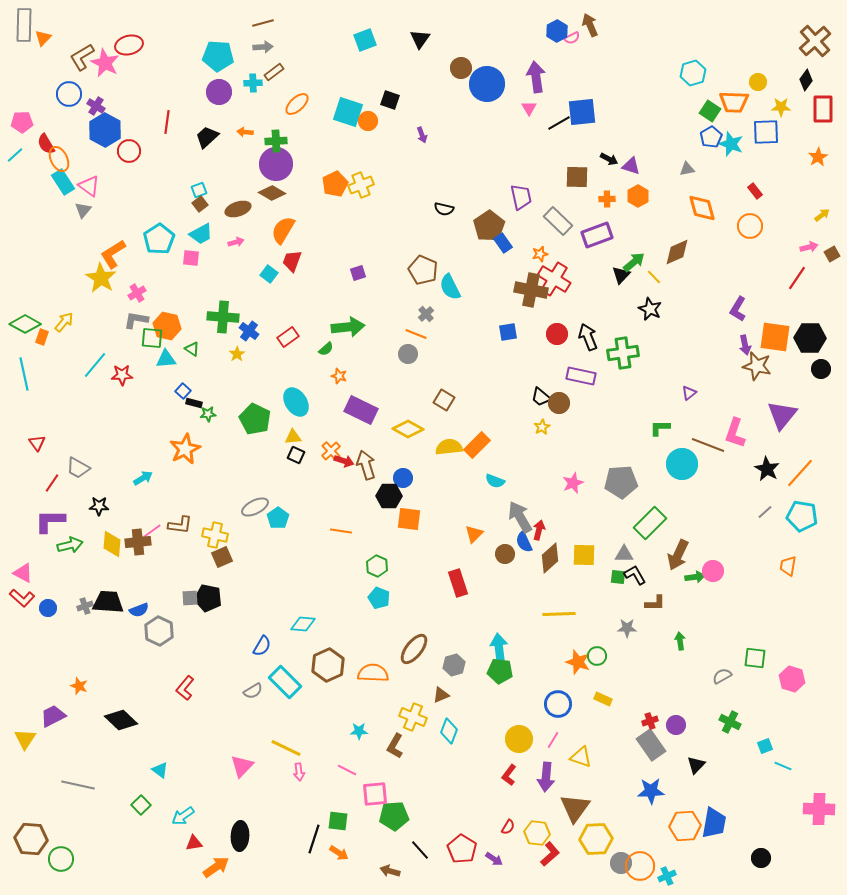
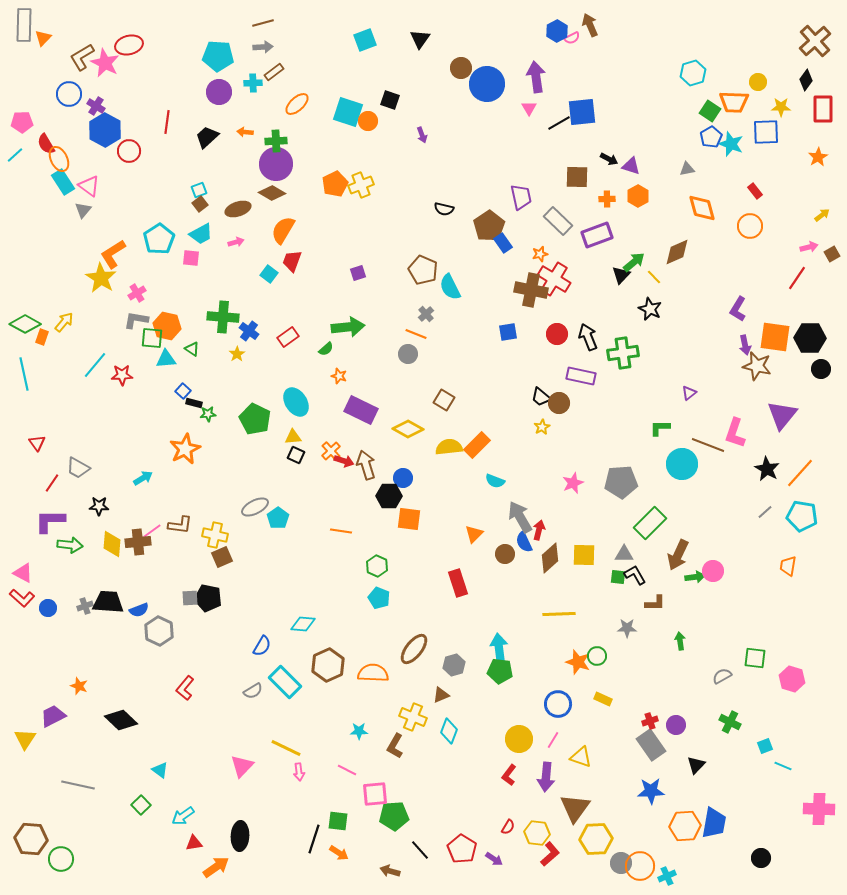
green arrow at (70, 545): rotated 20 degrees clockwise
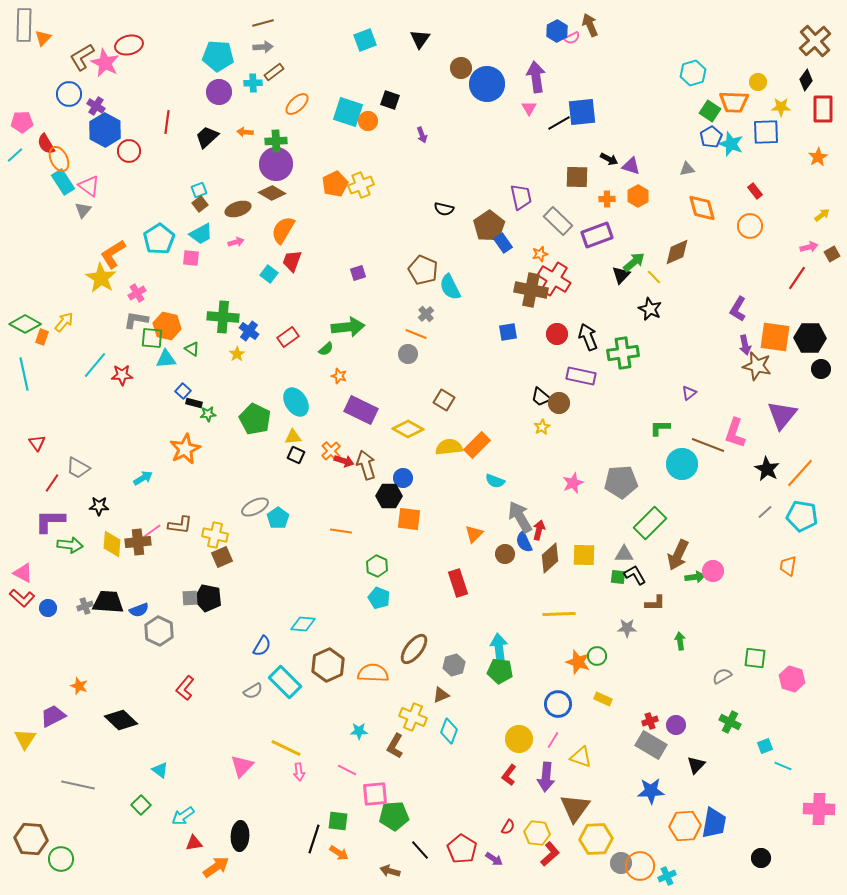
gray rectangle at (651, 745): rotated 24 degrees counterclockwise
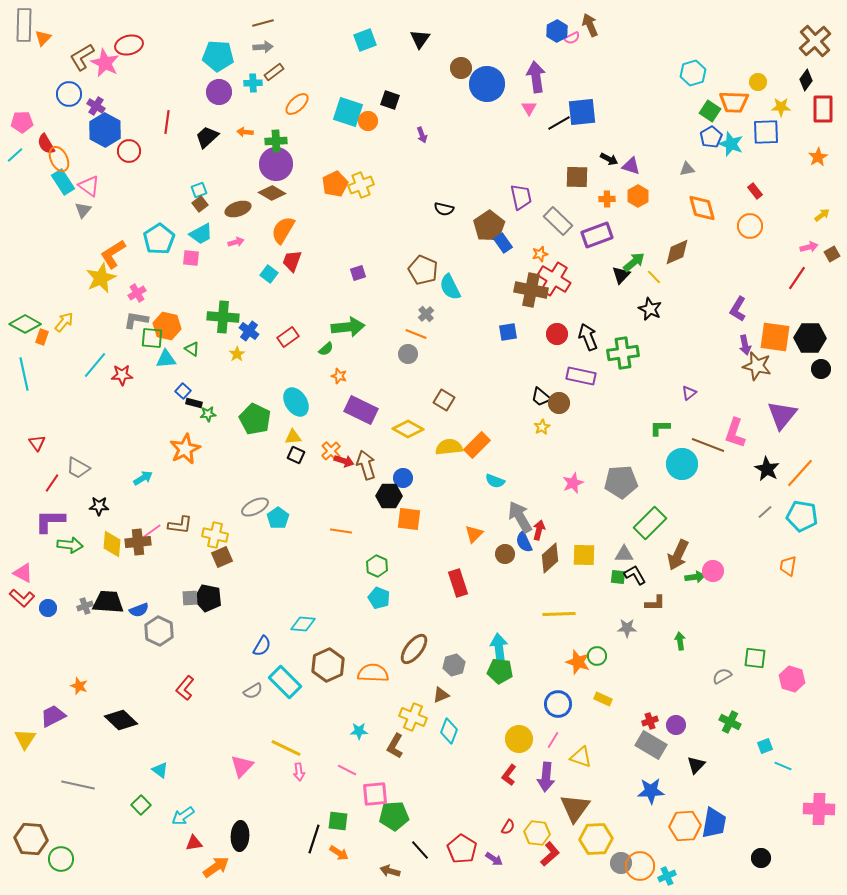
yellow star at (101, 278): rotated 16 degrees clockwise
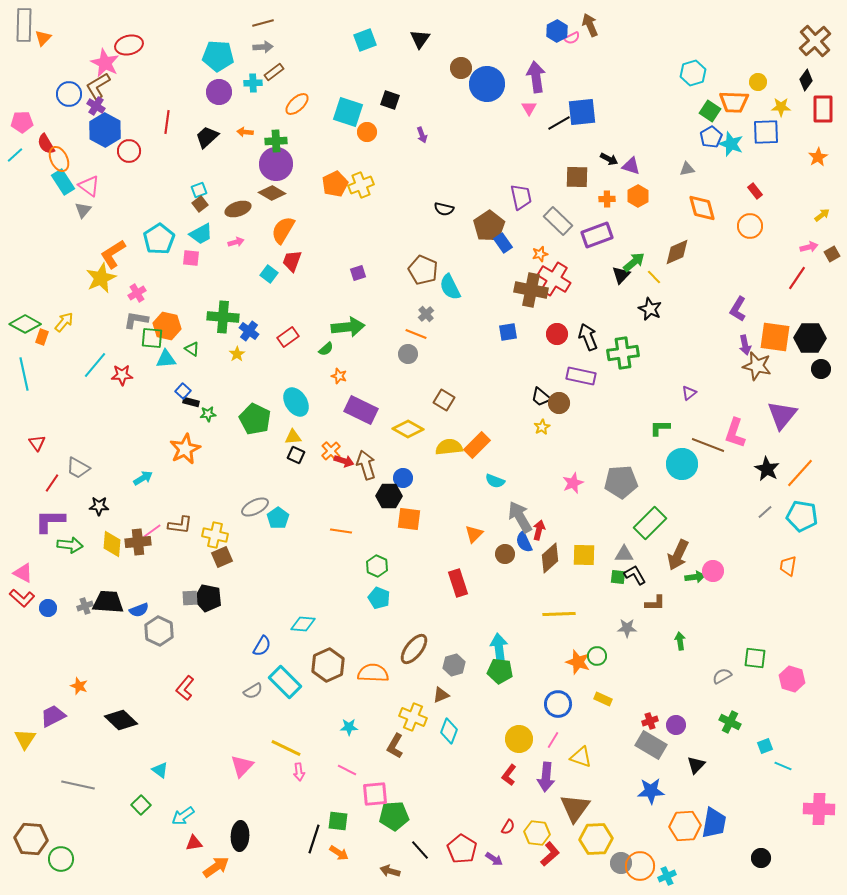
brown L-shape at (82, 57): moved 16 px right, 29 px down
orange circle at (368, 121): moved 1 px left, 11 px down
black rectangle at (194, 403): moved 3 px left, 1 px up
cyan star at (359, 731): moved 10 px left, 4 px up
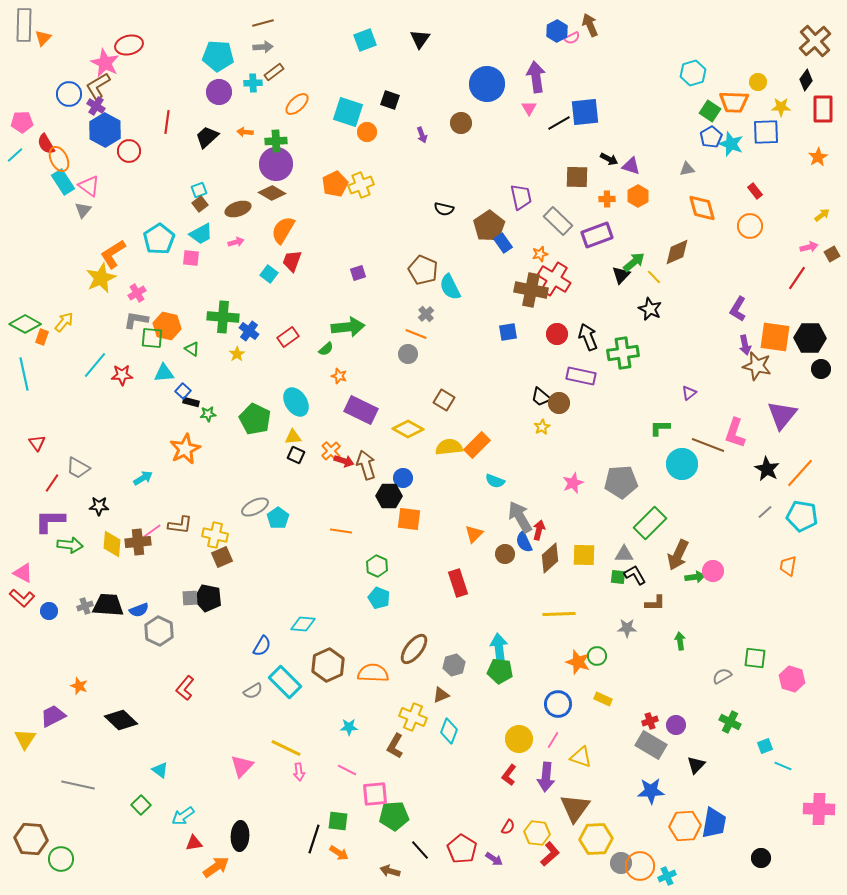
brown circle at (461, 68): moved 55 px down
blue square at (582, 112): moved 3 px right
cyan triangle at (166, 359): moved 2 px left, 14 px down
black trapezoid at (108, 602): moved 3 px down
blue circle at (48, 608): moved 1 px right, 3 px down
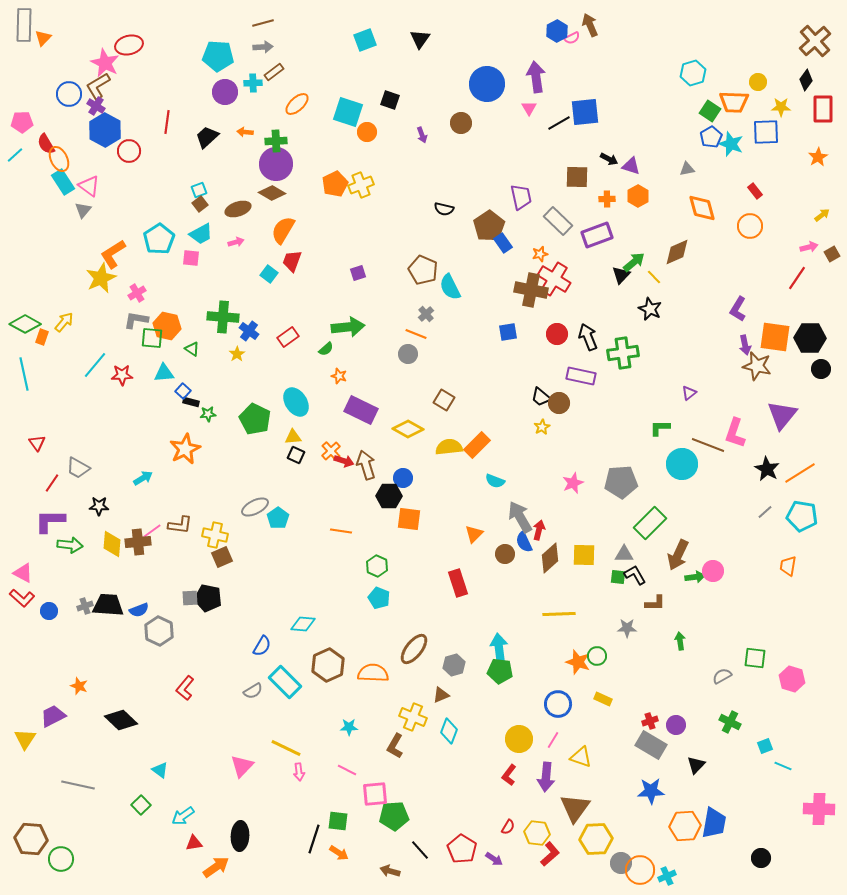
purple circle at (219, 92): moved 6 px right
orange line at (800, 473): rotated 16 degrees clockwise
orange circle at (640, 866): moved 4 px down
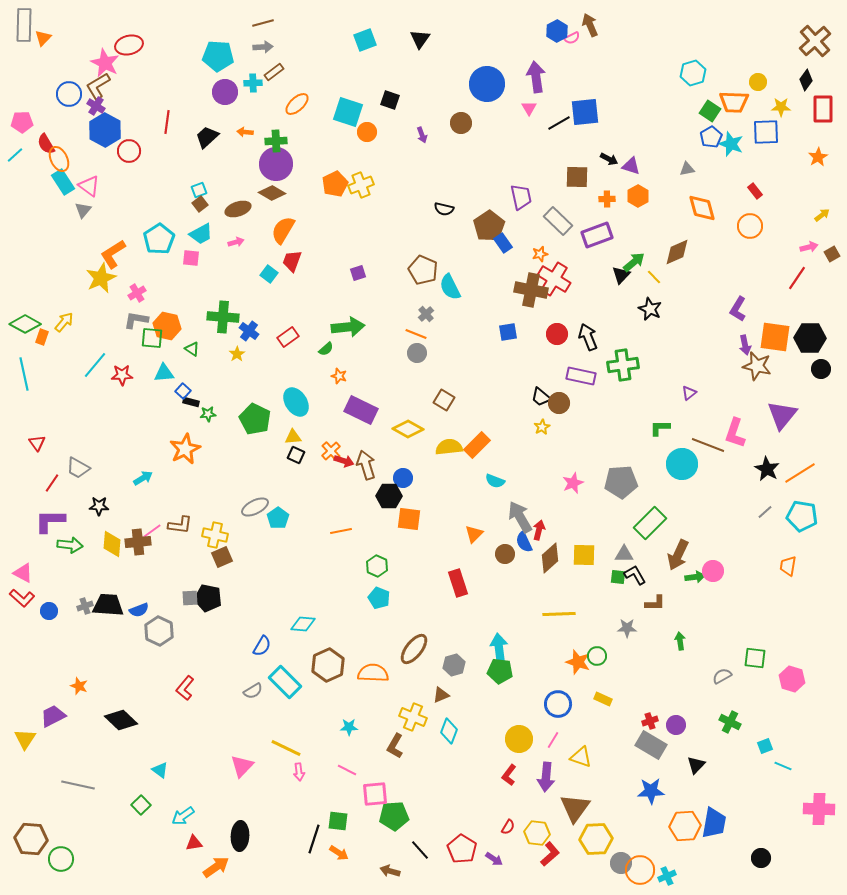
green cross at (623, 353): moved 12 px down
gray circle at (408, 354): moved 9 px right, 1 px up
orange line at (341, 531): rotated 20 degrees counterclockwise
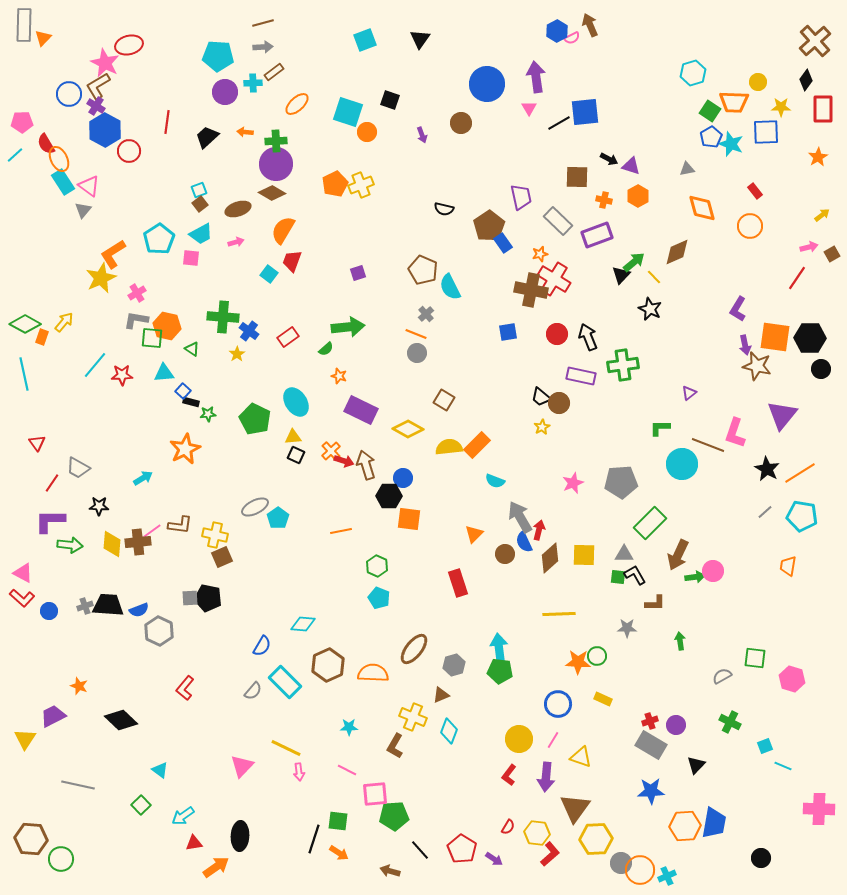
orange cross at (607, 199): moved 3 px left, 1 px down; rotated 14 degrees clockwise
orange star at (578, 662): rotated 15 degrees counterclockwise
gray semicircle at (253, 691): rotated 18 degrees counterclockwise
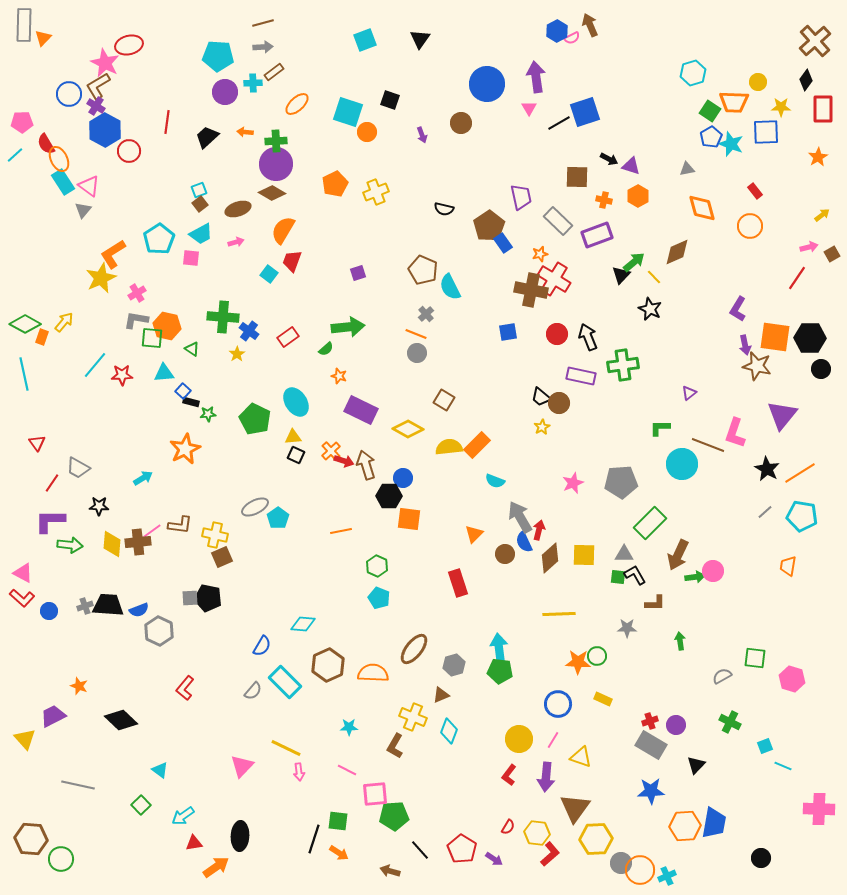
blue square at (585, 112): rotated 12 degrees counterclockwise
yellow cross at (361, 185): moved 15 px right, 7 px down
yellow triangle at (25, 739): rotated 15 degrees counterclockwise
